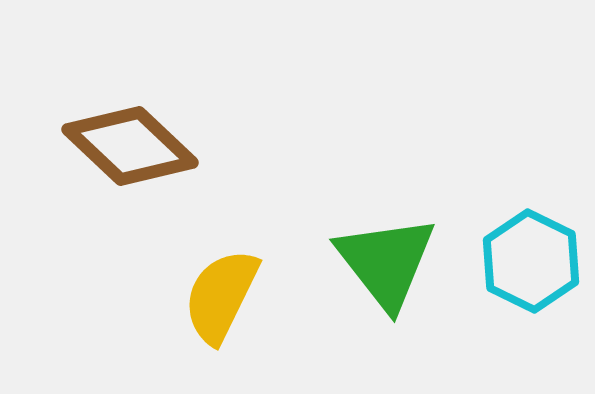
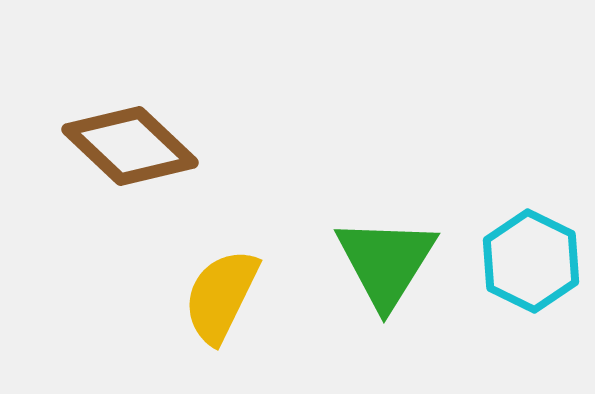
green triangle: rotated 10 degrees clockwise
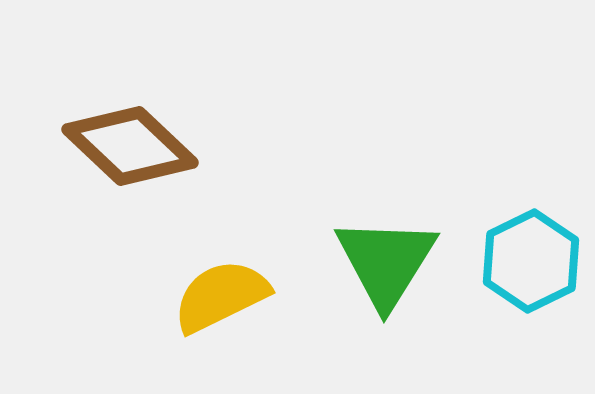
cyan hexagon: rotated 8 degrees clockwise
yellow semicircle: rotated 38 degrees clockwise
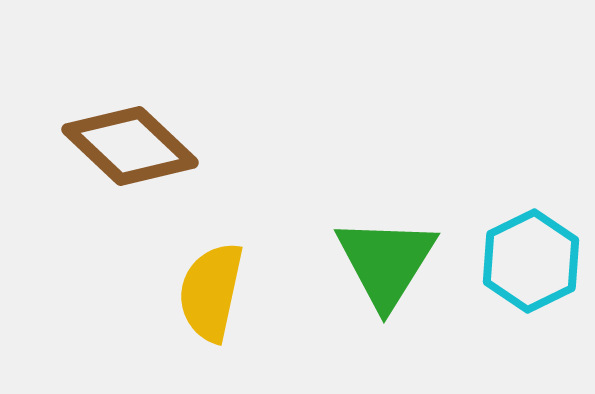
yellow semicircle: moved 10 px left, 4 px up; rotated 52 degrees counterclockwise
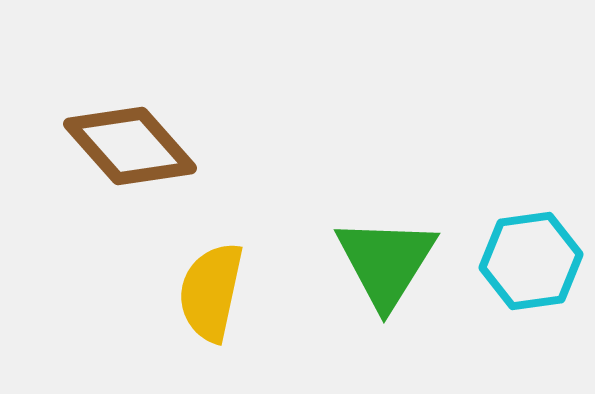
brown diamond: rotated 5 degrees clockwise
cyan hexagon: rotated 18 degrees clockwise
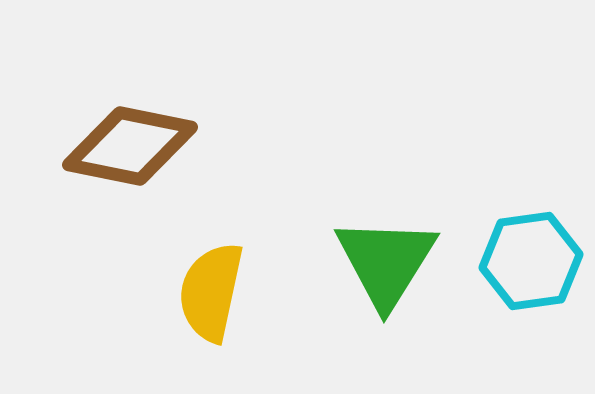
brown diamond: rotated 37 degrees counterclockwise
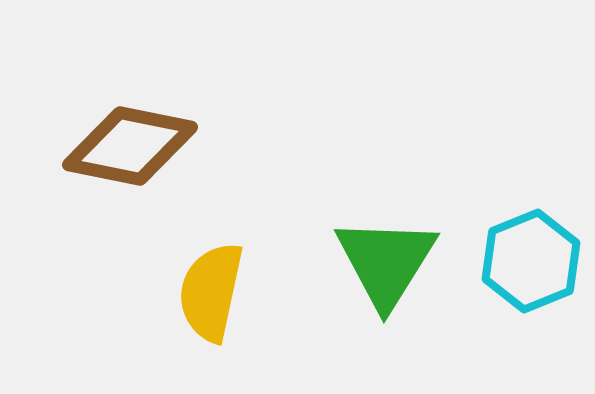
cyan hexagon: rotated 14 degrees counterclockwise
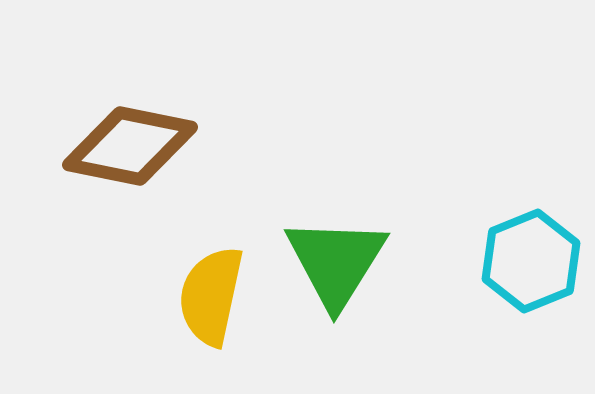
green triangle: moved 50 px left
yellow semicircle: moved 4 px down
